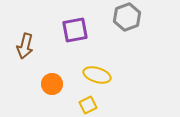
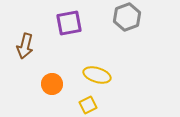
purple square: moved 6 px left, 7 px up
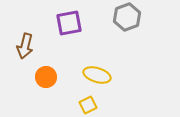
orange circle: moved 6 px left, 7 px up
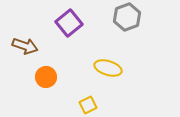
purple square: rotated 28 degrees counterclockwise
brown arrow: rotated 85 degrees counterclockwise
yellow ellipse: moved 11 px right, 7 px up
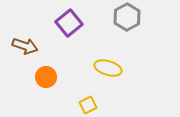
gray hexagon: rotated 8 degrees counterclockwise
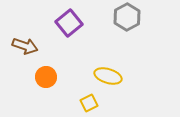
yellow ellipse: moved 8 px down
yellow square: moved 1 px right, 2 px up
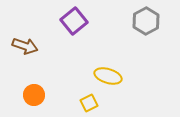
gray hexagon: moved 19 px right, 4 px down
purple square: moved 5 px right, 2 px up
orange circle: moved 12 px left, 18 px down
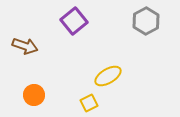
yellow ellipse: rotated 48 degrees counterclockwise
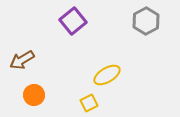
purple square: moved 1 px left
brown arrow: moved 3 px left, 14 px down; rotated 130 degrees clockwise
yellow ellipse: moved 1 px left, 1 px up
